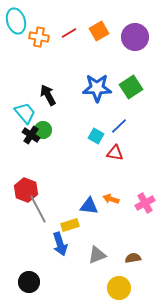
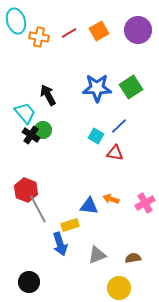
purple circle: moved 3 px right, 7 px up
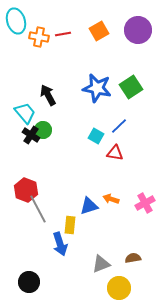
red line: moved 6 px left, 1 px down; rotated 21 degrees clockwise
blue star: rotated 12 degrees clockwise
blue triangle: rotated 24 degrees counterclockwise
yellow rectangle: rotated 66 degrees counterclockwise
gray triangle: moved 4 px right, 9 px down
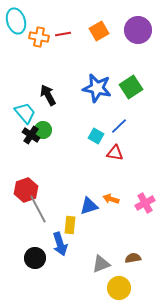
red hexagon: rotated 20 degrees clockwise
black circle: moved 6 px right, 24 px up
